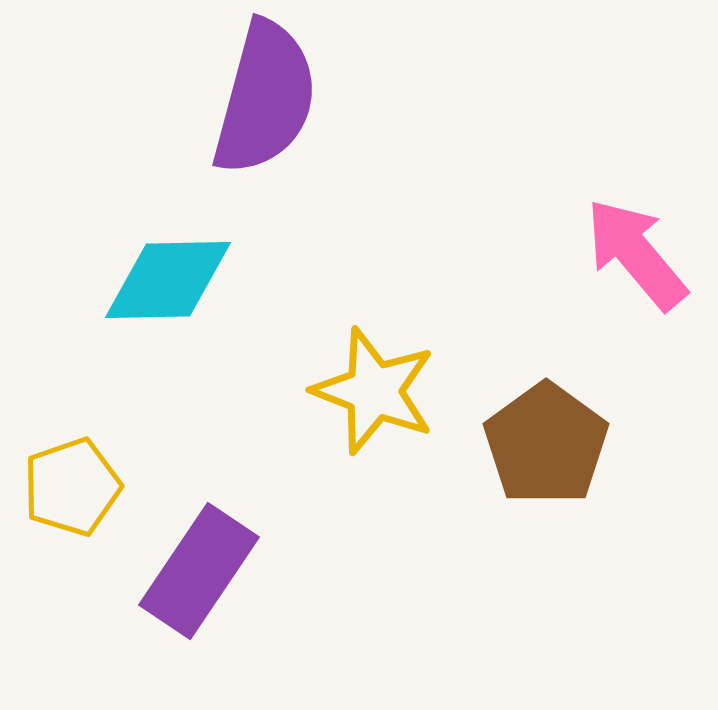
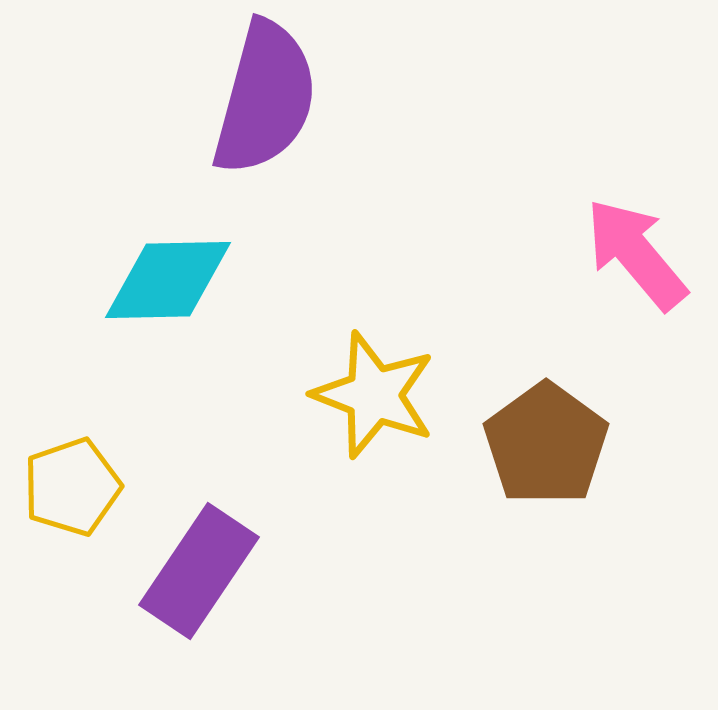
yellow star: moved 4 px down
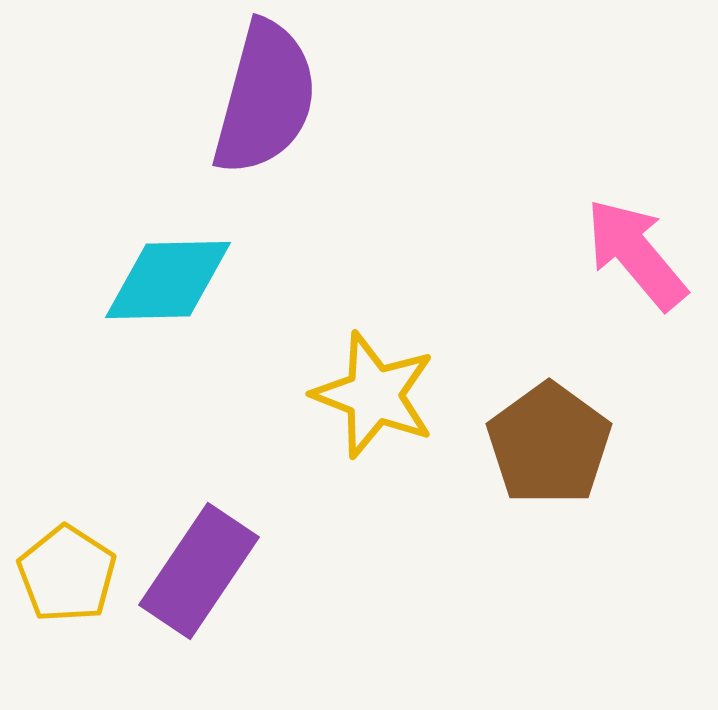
brown pentagon: moved 3 px right
yellow pentagon: moved 5 px left, 87 px down; rotated 20 degrees counterclockwise
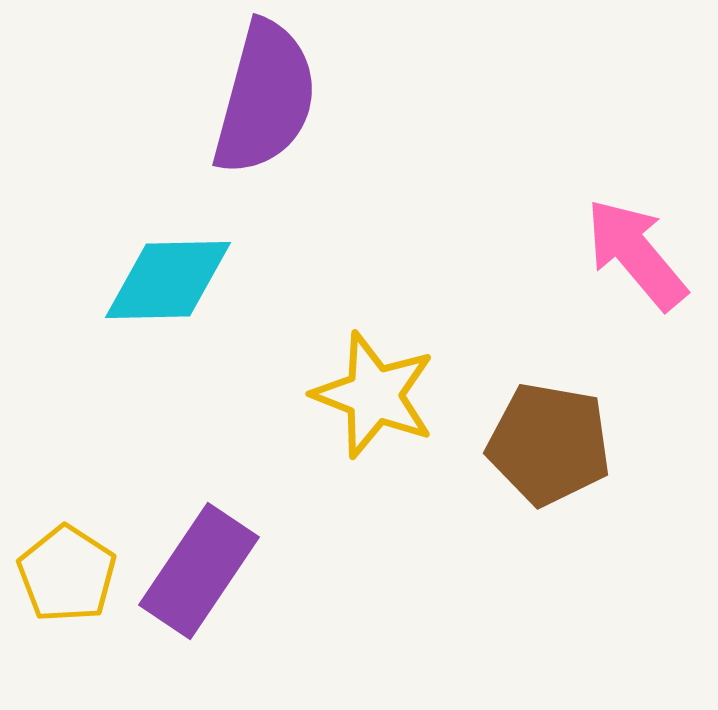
brown pentagon: rotated 26 degrees counterclockwise
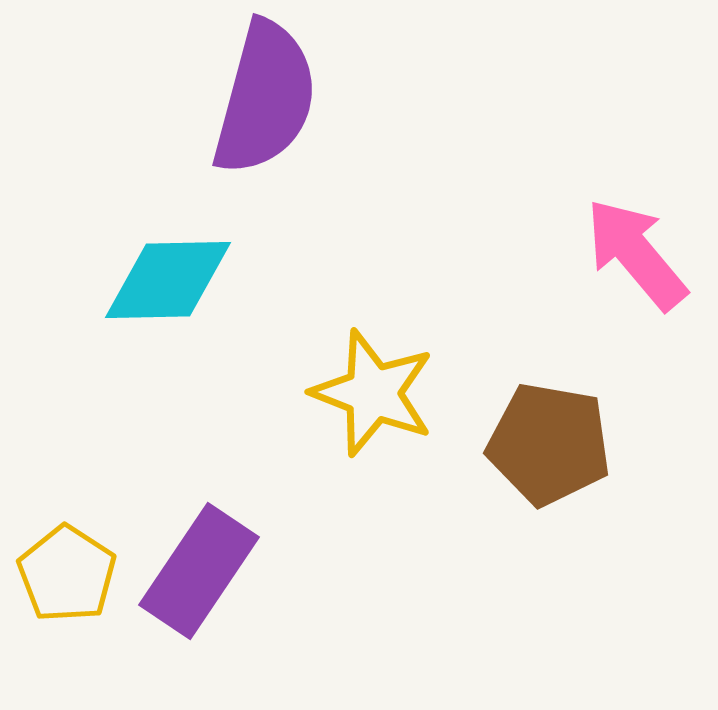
yellow star: moved 1 px left, 2 px up
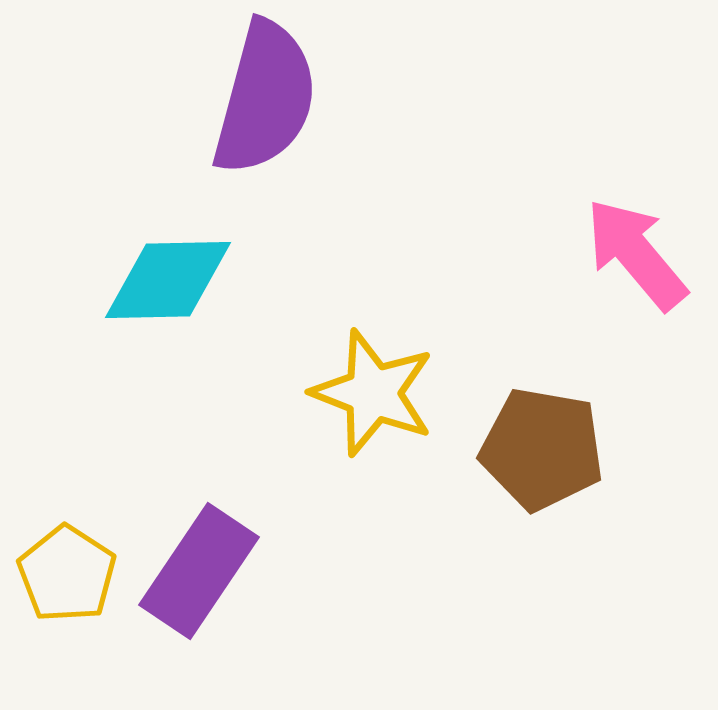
brown pentagon: moved 7 px left, 5 px down
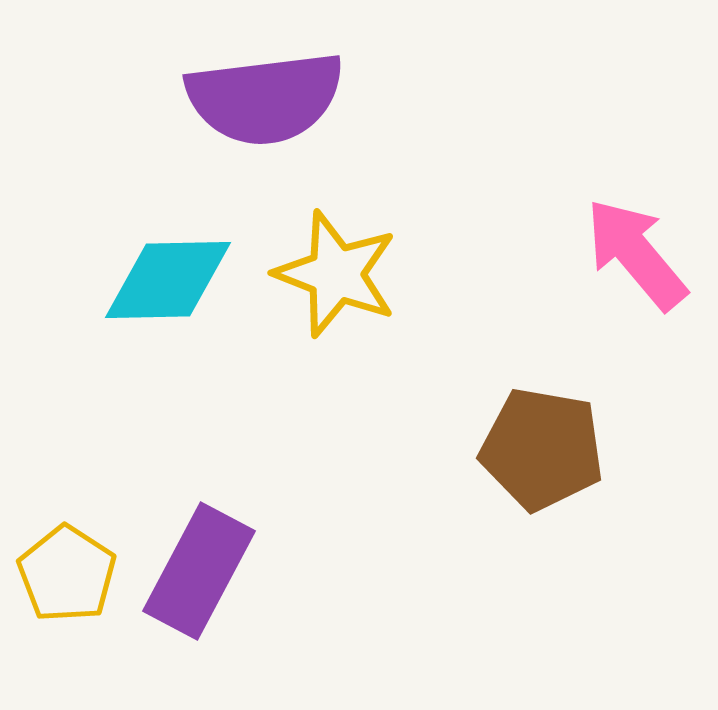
purple semicircle: rotated 68 degrees clockwise
yellow star: moved 37 px left, 119 px up
purple rectangle: rotated 6 degrees counterclockwise
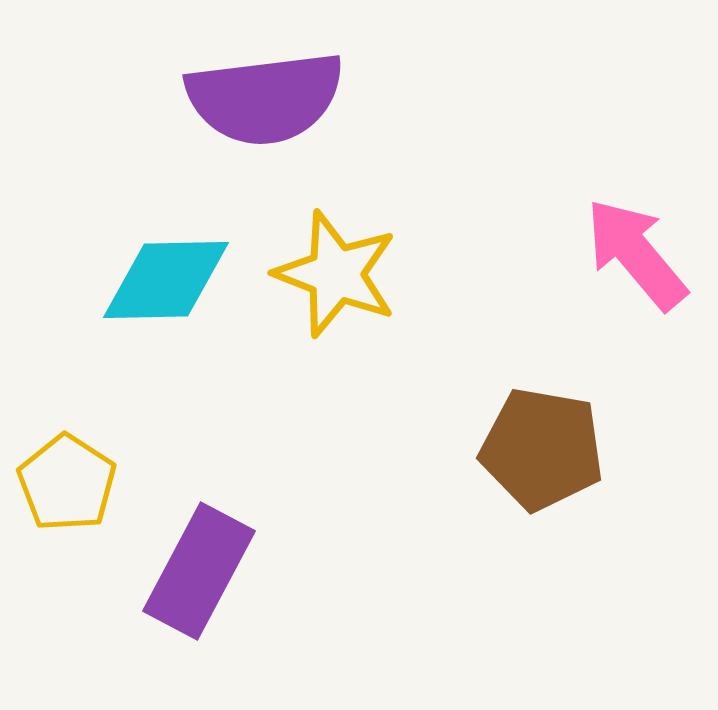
cyan diamond: moved 2 px left
yellow pentagon: moved 91 px up
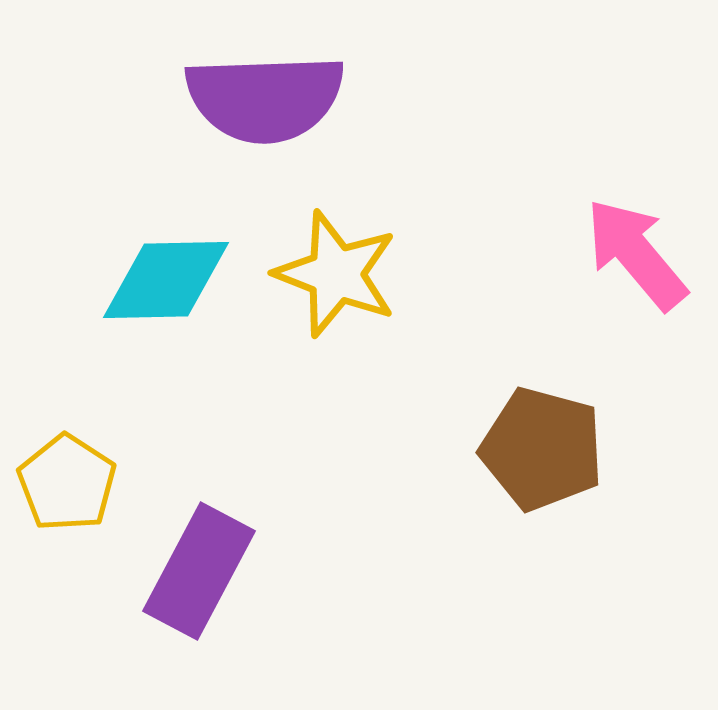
purple semicircle: rotated 5 degrees clockwise
brown pentagon: rotated 5 degrees clockwise
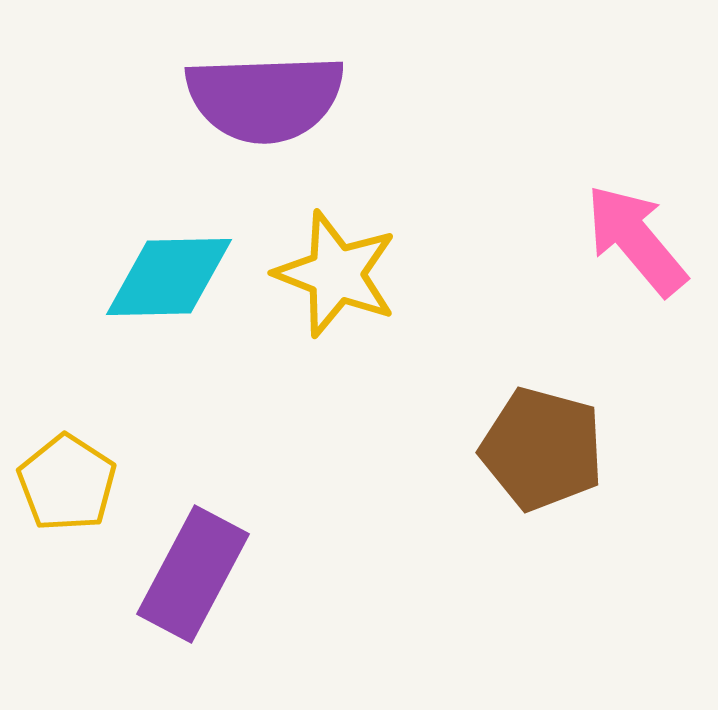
pink arrow: moved 14 px up
cyan diamond: moved 3 px right, 3 px up
purple rectangle: moved 6 px left, 3 px down
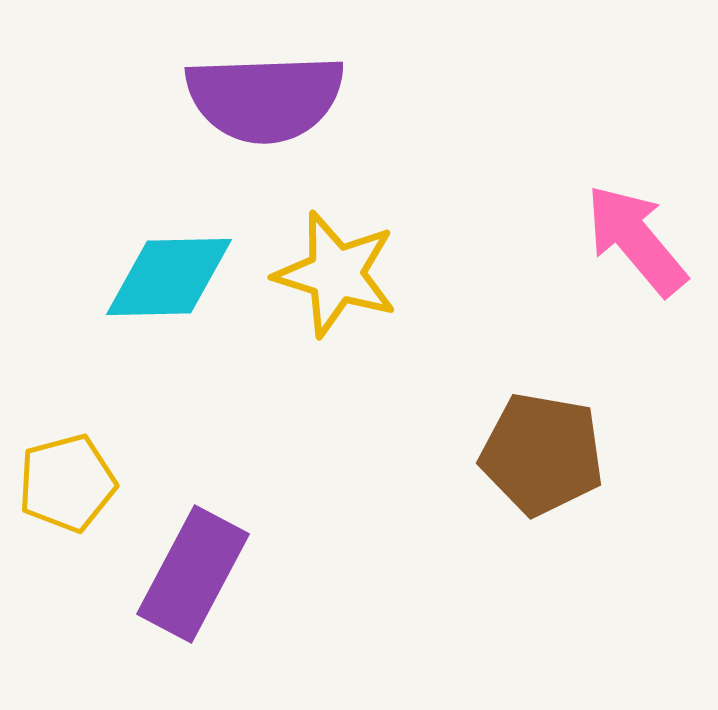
yellow star: rotated 4 degrees counterclockwise
brown pentagon: moved 5 px down; rotated 5 degrees counterclockwise
yellow pentagon: rotated 24 degrees clockwise
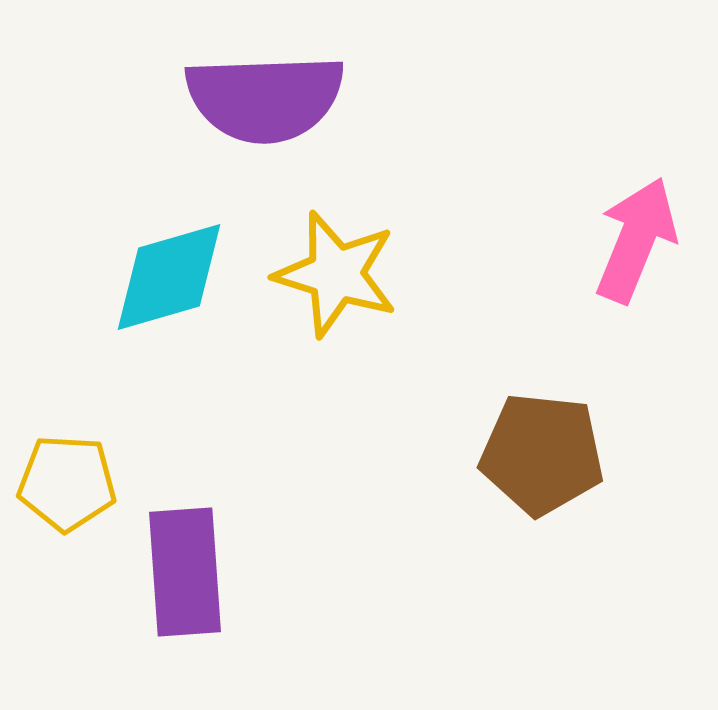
pink arrow: rotated 62 degrees clockwise
cyan diamond: rotated 15 degrees counterclockwise
brown pentagon: rotated 4 degrees counterclockwise
yellow pentagon: rotated 18 degrees clockwise
purple rectangle: moved 8 px left, 2 px up; rotated 32 degrees counterclockwise
